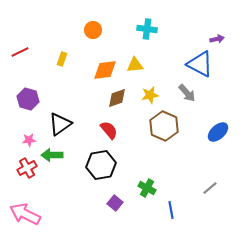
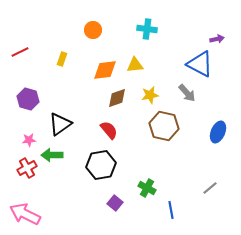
brown hexagon: rotated 12 degrees counterclockwise
blue ellipse: rotated 25 degrees counterclockwise
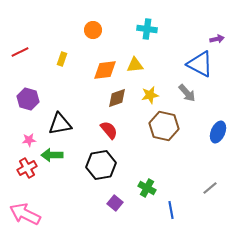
black triangle: rotated 25 degrees clockwise
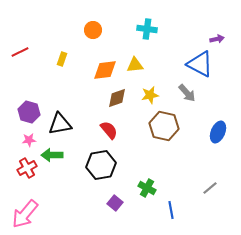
purple hexagon: moved 1 px right, 13 px down
pink arrow: rotated 76 degrees counterclockwise
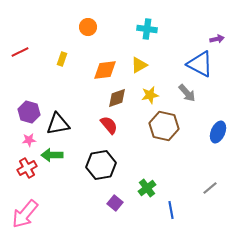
orange circle: moved 5 px left, 3 px up
yellow triangle: moved 4 px right; rotated 24 degrees counterclockwise
black triangle: moved 2 px left
red semicircle: moved 5 px up
green cross: rotated 24 degrees clockwise
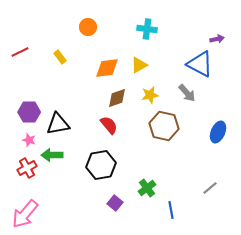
yellow rectangle: moved 2 px left, 2 px up; rotated 56 degrees counterclockwise
orange diamond: moved 2 px right, 2 px up
purple hexagon: rotated 15 degrees counterclockwise
pink star: rotated 24 degrees clockwise
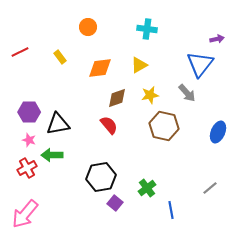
blue triangle: rotated 40 degrees clockwise
orange diamond: moved 7 px left
black hexagon: moved 12 px down
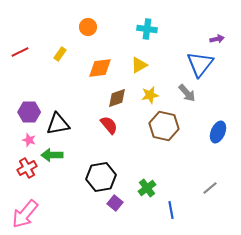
yellow rectangle: moved 3 px up; rotated 72 degrees clockwise
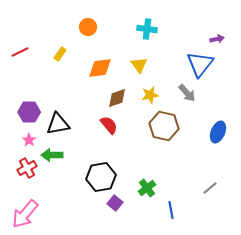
yellow triangle: rotated 36 degrees counterclockwise
pink star: rotated 16 degrees clockwise
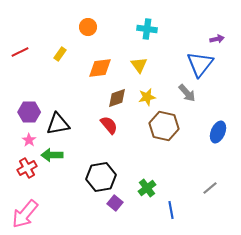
yellow star: moved 3 px left, 2 px down
